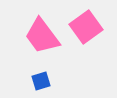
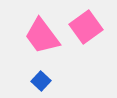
blue square: rotated 30 degrees counterclockwise
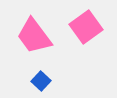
pink trapezoid: moved 8 px left
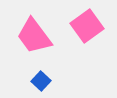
pink square: moved 1 px right, 1 px up
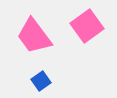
blue square: rotated 12 degrees clockwise
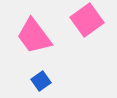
pink square: moved 6 px up
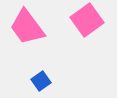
pink trapezoid: moved 7 px left, 9 px up
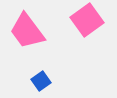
pink trapezoid: moved 4 px down
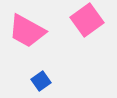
pink trapezoid: rotated 24 degrees counterclockwise
